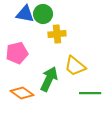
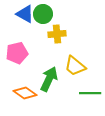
blue triangle: rotated 18 degrees clockwise
orange diamond: moved 3 px right
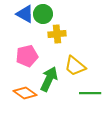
pink pentagon: moved 10 px right, 3 px down
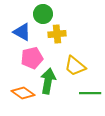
blue triangle: moved 3 px left, 18 px down
pink pentagon: moved 5 px right, 2 px down
green arrow: moved 1 px left, 2 px down; rotated 15 degrees counterclockwise
orange diamond: moved 2 px left
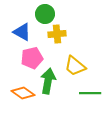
green circle: moved 2 px right
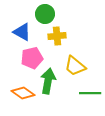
yellow cross: moved 2 px down
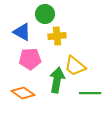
pink pentagon: moved 2 px left, 1 px down; rotated 10 degrees clockwise
green arrow: moved 9 px right, 1 px up
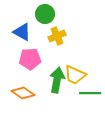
yellow cross: rotated 18 degrees counterclockwise
yellow trapezoid: moved 9 px down; rotated 15 degrees counterclockwise
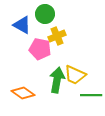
blue triangle: moved 7 px up
pink pentagon: moved 10 px right, 10 px up; rotated 15 degrees clockwise
green line: moved 1 px right, 2 px down
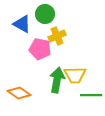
blue triangle: moved 1 px up
yellow trapezoid: rotated 25 degrees counterclockwise
orange diamond: moved 4 px left
